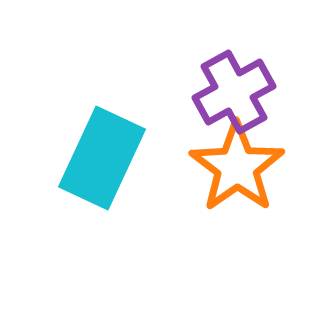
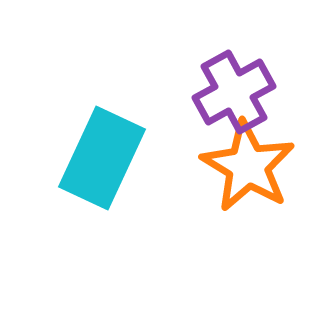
orange star: moved 11 px right, 1 px up; rotated 6 degrees counterclockwise
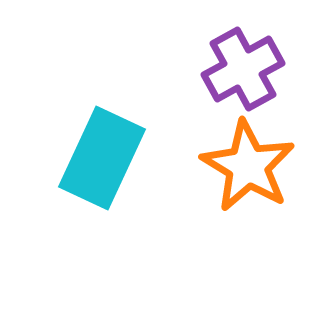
purple cross: moved 9 px right, 23 px up
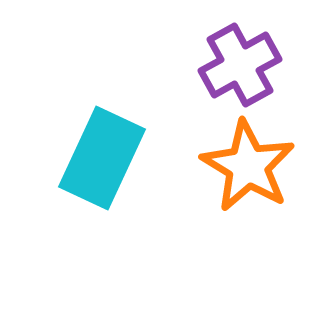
purple cross: moved 3 px left, 4 px up
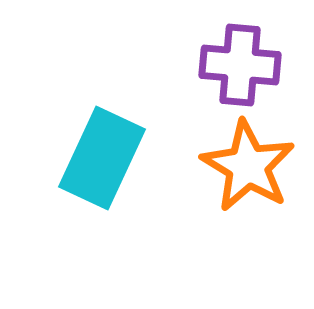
purple cross: rotated 34 degrees clockwise
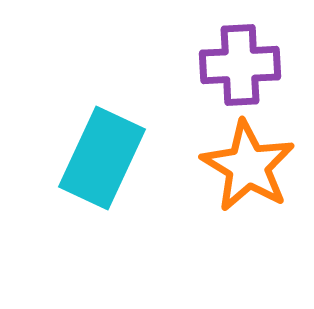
purple cross: rotated 8 degrees counterclockwise
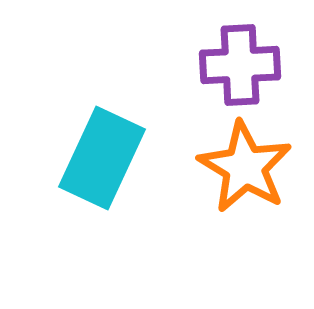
orange star: moved 3 px left, 1 px down
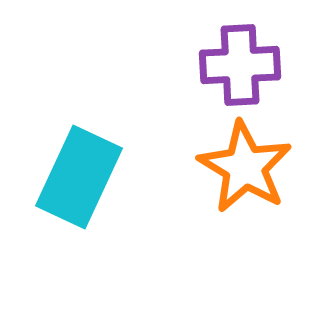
cyan rectangle: moved 23 px left, 19 px down
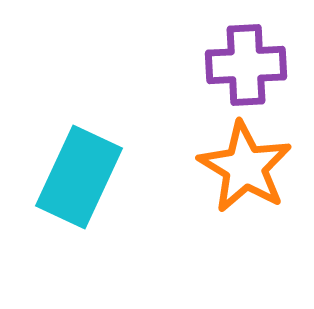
purple cross: moved 6 px right
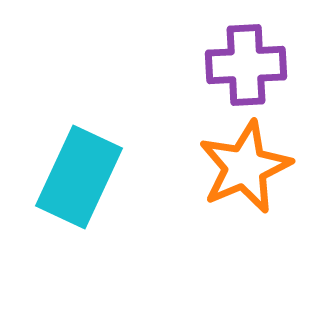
orange star: rotated 18 degrees clockwise
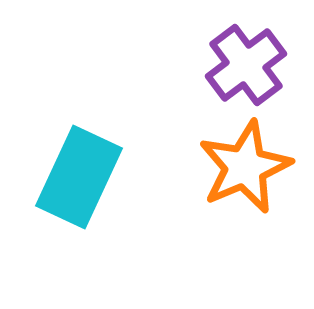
purple cross: rotated 34 degrees counterclockwise
